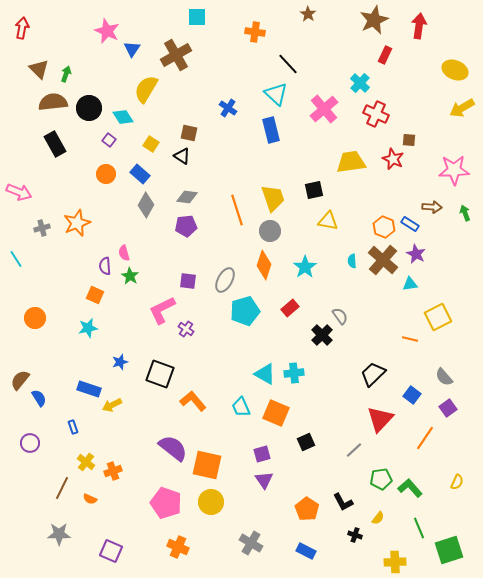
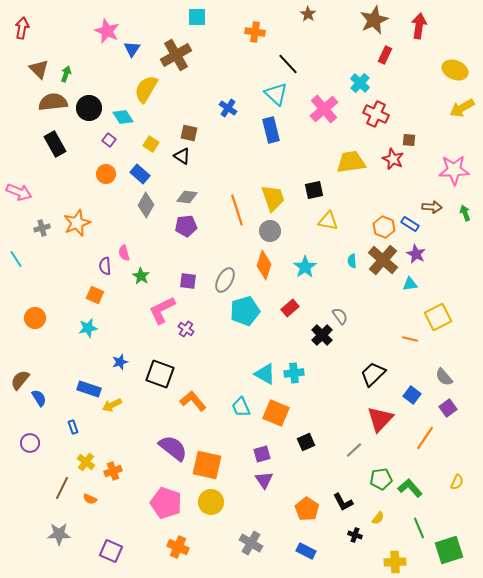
green star at (130, 276): moved 11 px right
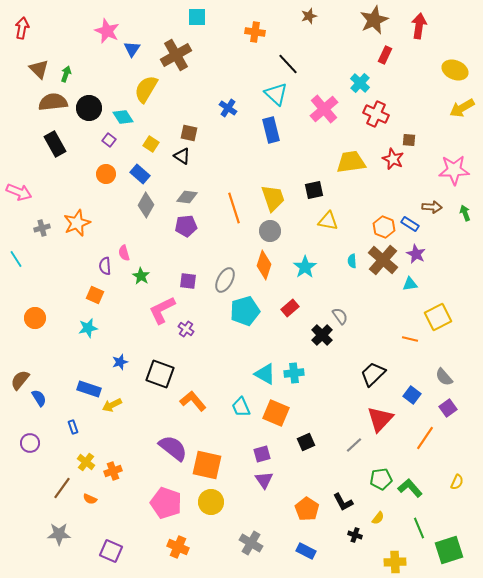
brown star at (308, 14): moved 1 px right, 2 px down; rotated 21 degrees clockwise
orange line at (237, 210): moved 3 px left, 2 px up
gray line at (354, 450): moved 5 px up
brown line at (62, 488): rotated 10 degrees clockwise
